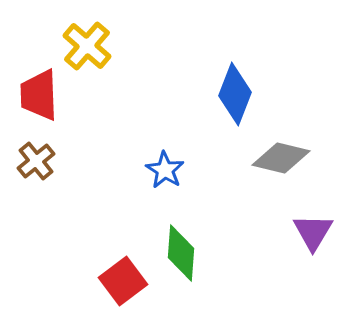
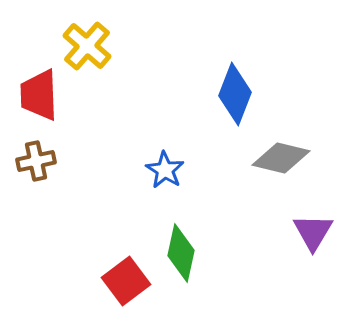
brown cross: rotated 27 degrees clockwise
green diamond: rotated 8 degrees clockwise
red square: moved 3 px right
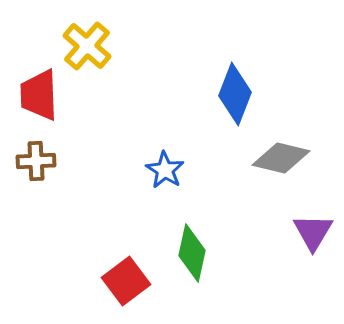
brown cross: rotated 9 degrees clockwise
green diamond: moved 11 px right
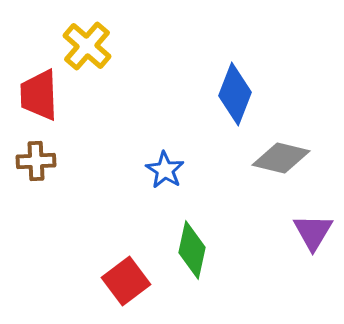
green diamond: moved 3 px up
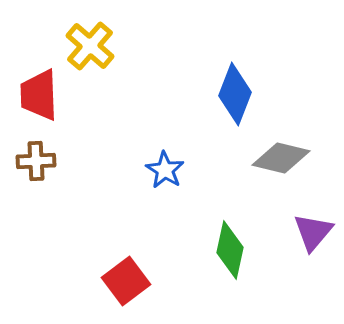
yellow cross: moved 3 px right
purple triangle: rotated 9 degrees clockwise
green diamond: moved 38 px right
